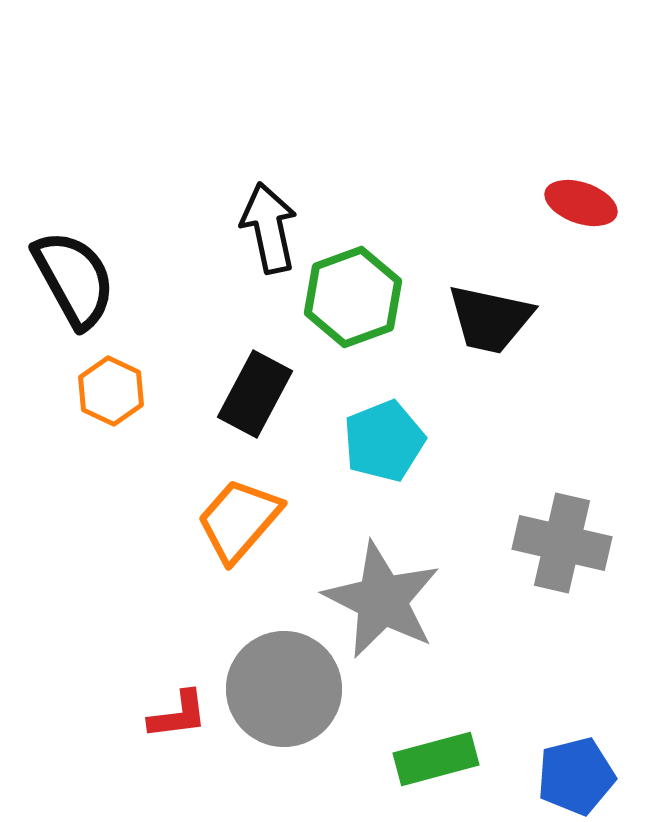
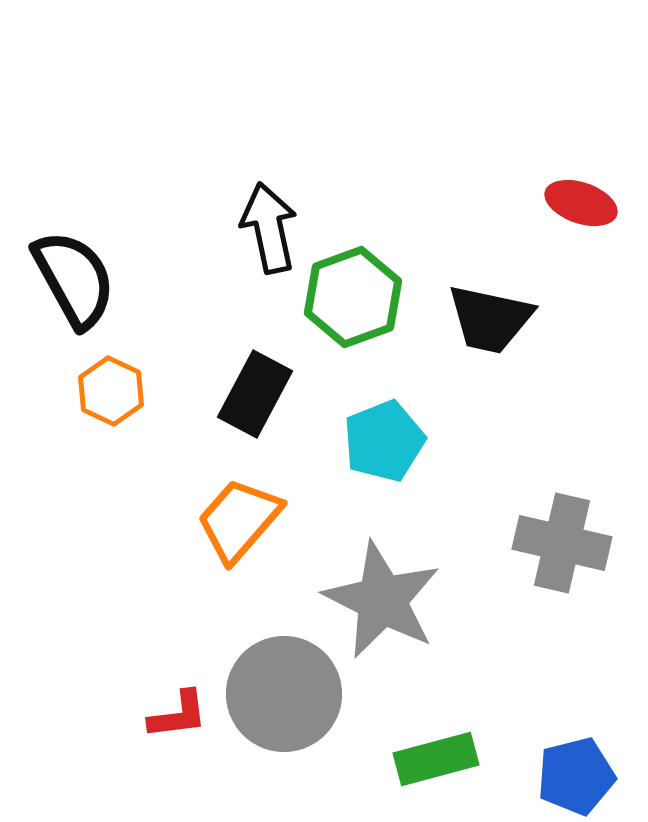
gray circle: moved 5 px down
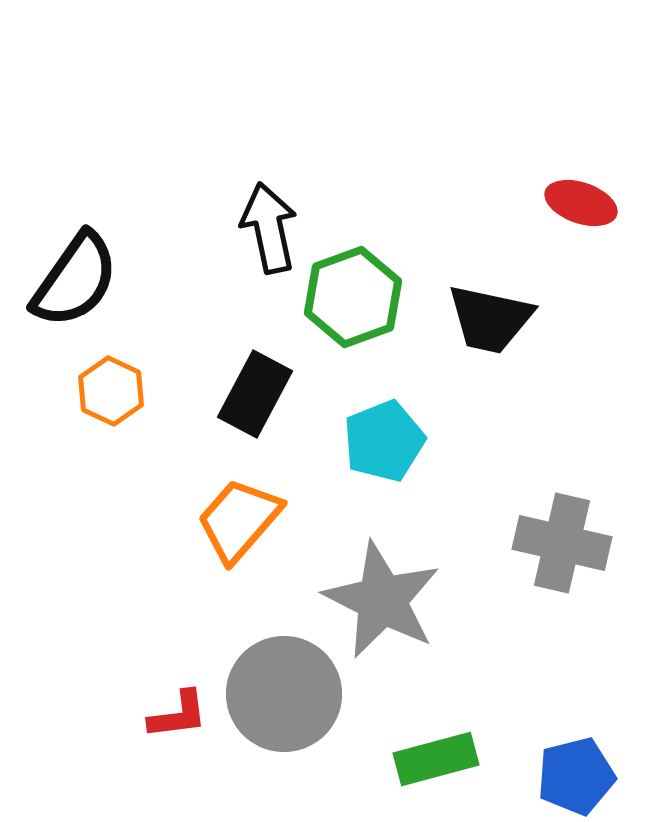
black semicircle: moved 1 px right, 1 px down; rotated 64 degrees clockwise
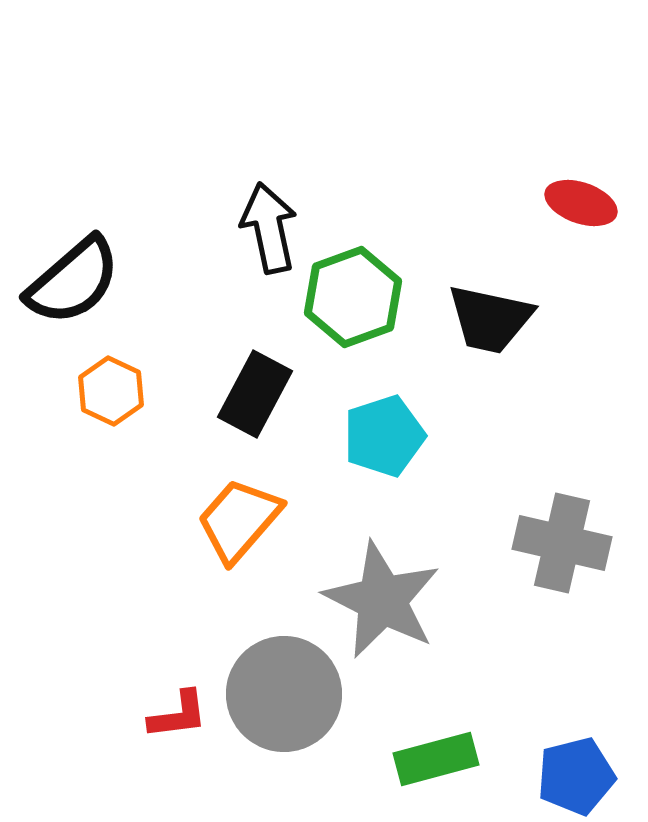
black semicircle: moved 2 px left, 1 px down; rotated 14 degrees clockwise
cyan pentagon: moved 5 px up; rotated 4 degrees clockwise
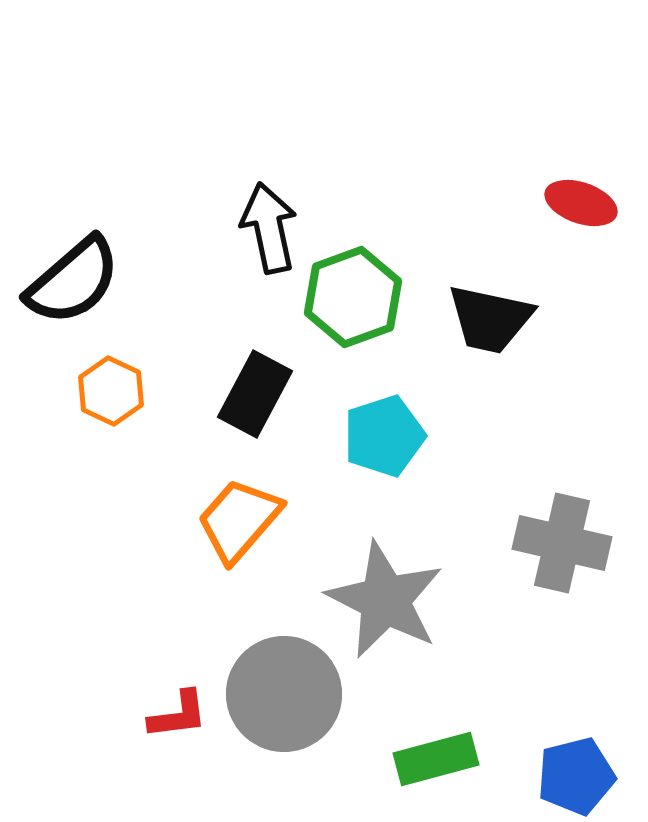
gray star: moved 3 px right
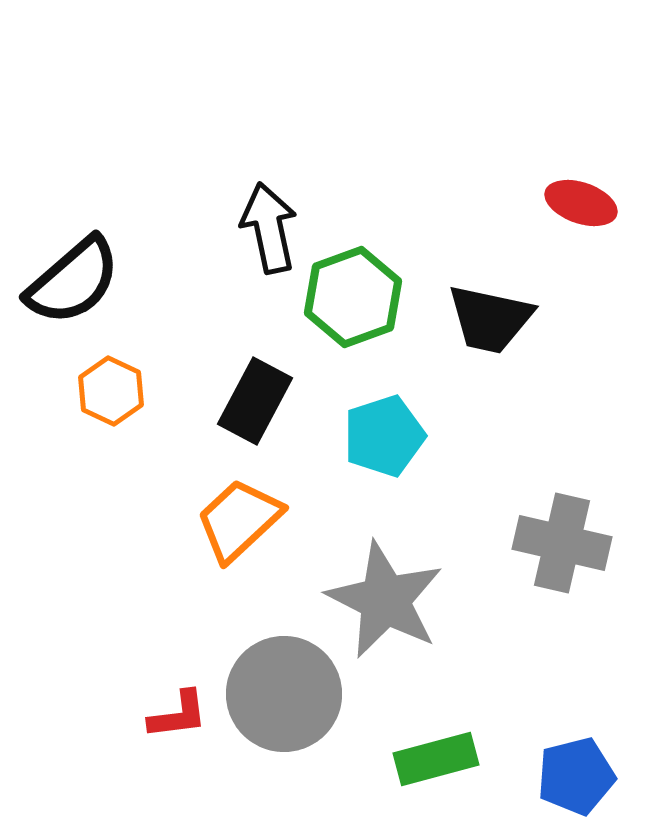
black rectangle: moved 7 px down
orange trapezoid: rotated 6 degrees clockwise
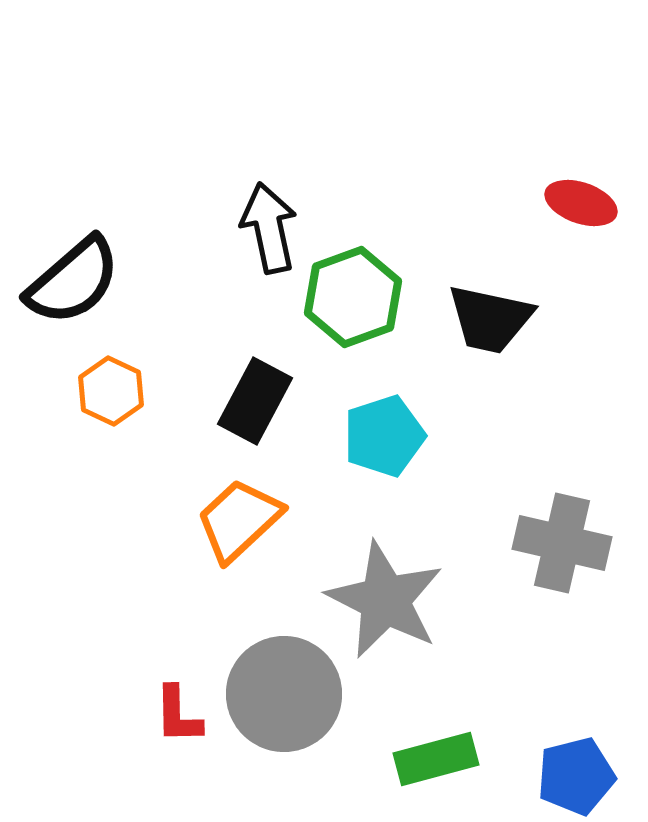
red L-shape: rotated 96 degrees clockwise
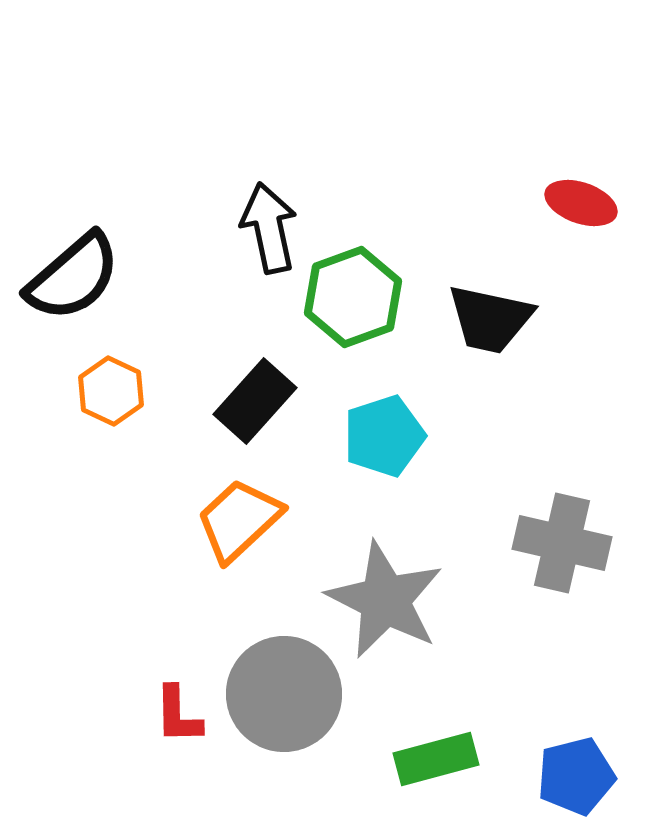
black semicircle: moved 4 px up
black rectangle: rotated 14 degrees clockwise
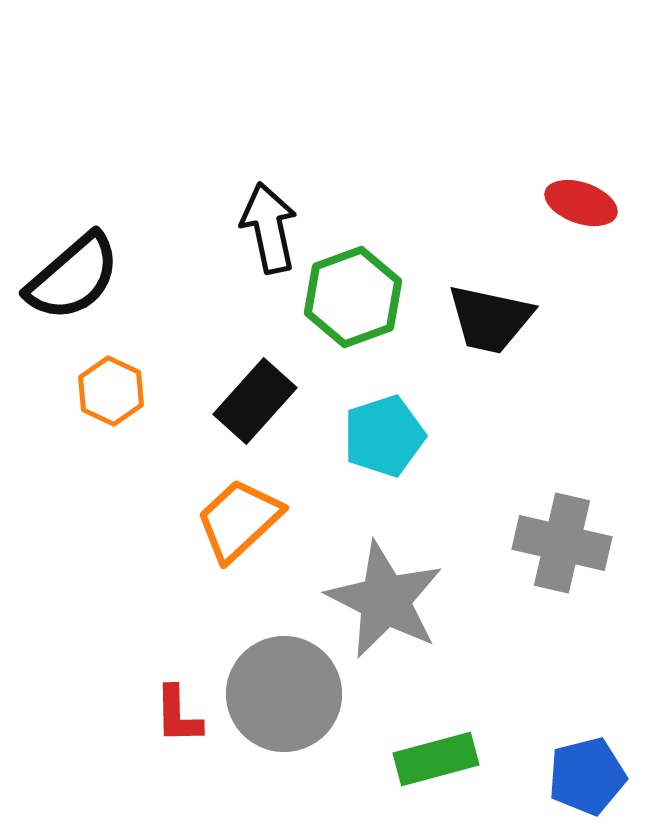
blue pentagon: moved 11 px right
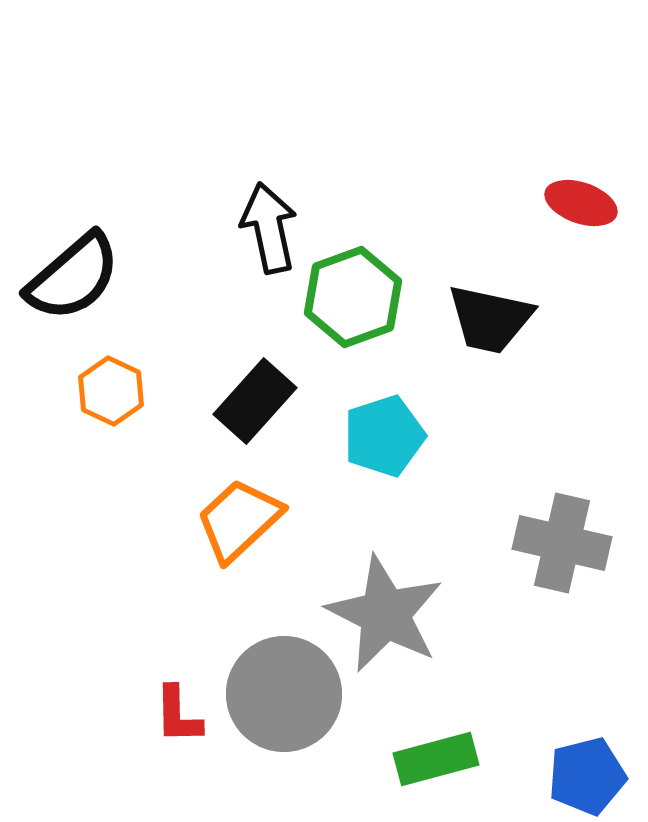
gray star: moved 14 px down
